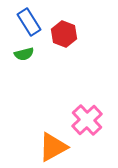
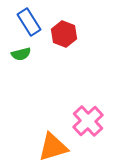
green semicircle: moved 3 px left
pink cross: moved 1 px right, 1 px down
orange triangle: rotated 12 degrees clockwise
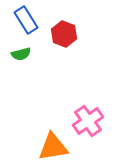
blue rectangle: moved 3 px left, 2 px up
pink cross: rotated 8 degrees clockwise
orange triangle: rotated 8 degrees clockwise
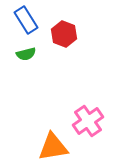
green semicircle: moved 5 px right
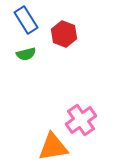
pink cross: moved 7 px left, 1 px up
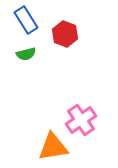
red hexagon: moved 1 px right
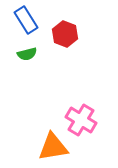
green semicircle: moved 1 px right
pink cross: rotated 24 degrees counterclockwise
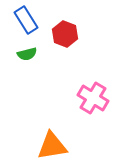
pink cross: moved 12 px right, 22 px up
orange triangle: moved 1 px left, 1 px up
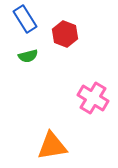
blue rectangle: moved 1 px left, 1 px up
green semicircle: moved 1 px right, 2 px down
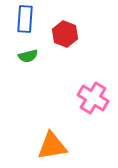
blue rectangle: rotated 36 degrees clockwise
